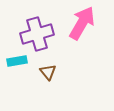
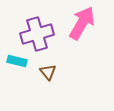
cyan rectangle: rotated 24 degrees clockwise
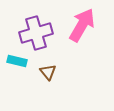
pink arrow: moved 2 px down
purple cross: moved 1 px left, 1 px up
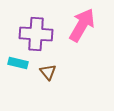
purple cross: moved 1 px down; rotated 20 degrees clockwise
cyan rectangle: moved 1 px right, 2 px down
